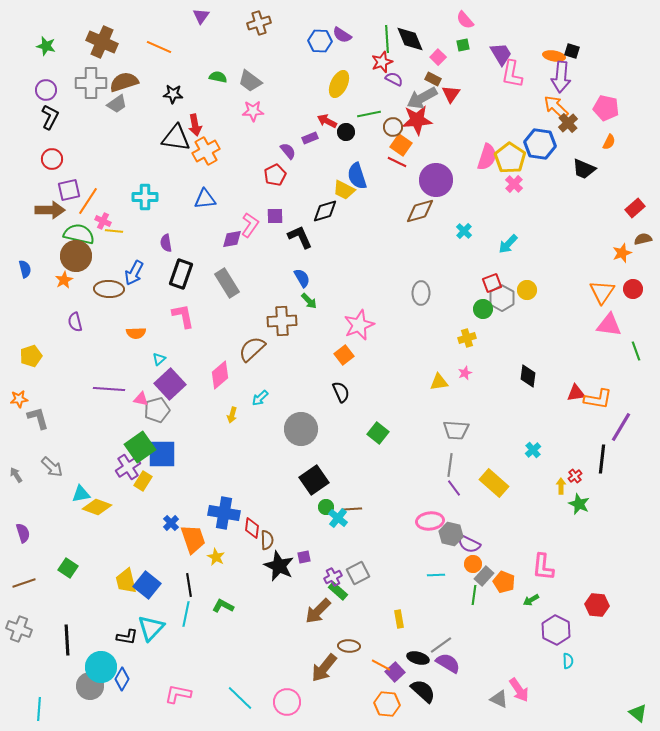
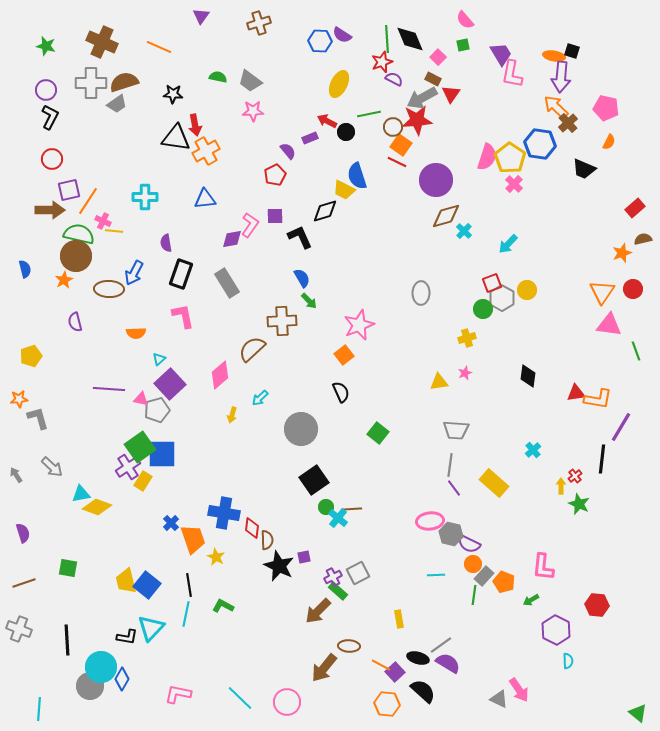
brown diamond at (420, 211): moved 26 px right, 5 px down
green square at (68, 568): rotated 24 degrees counterclockwise
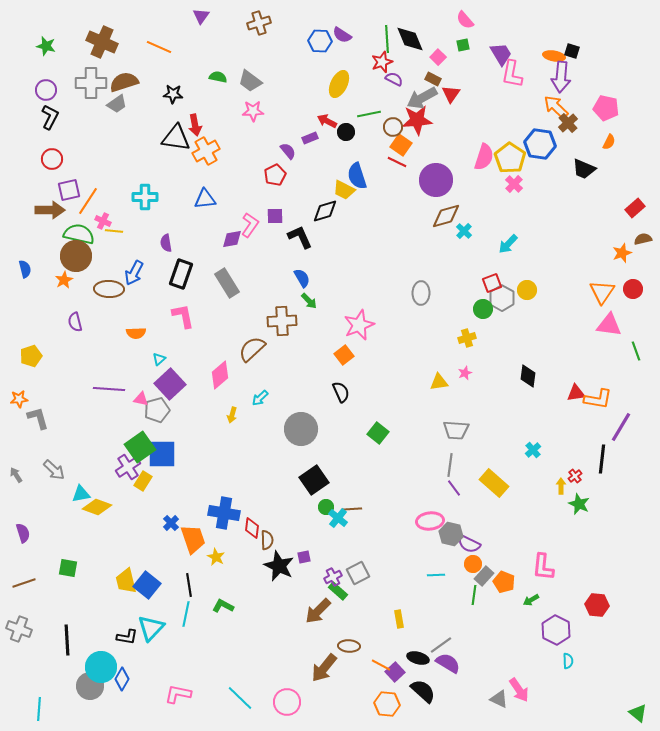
pink semicircle at (487, 157): moved 3 px left
gray arrow at (52, 467): moved 2 px right, 3 px down
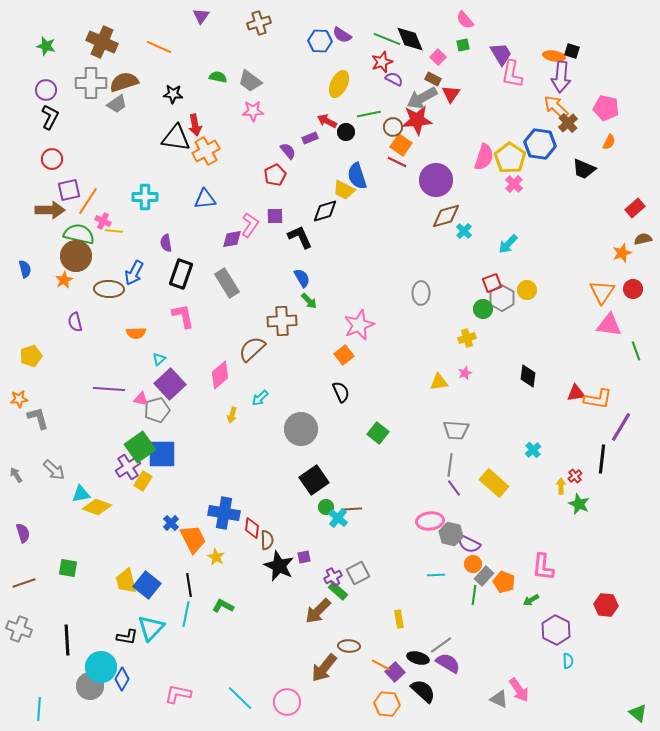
green line at (387, 39): rotated 64 degrees counterclockwise
orange trapezoid at (193, 539): rotated 8 degrees counterclockwise
red hexagon at (597, 605): moved 9 px right
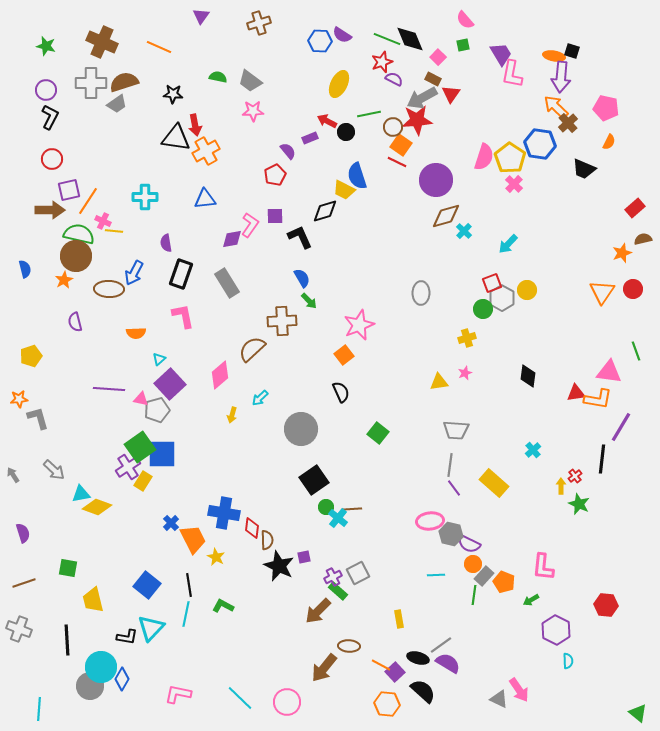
pink triangle at (609, 325): moved 47 px down
gray arrow at (16, 475): moved 3 px left
yellow trapezoid at (126, 581): moved 33 px left, 19 px down
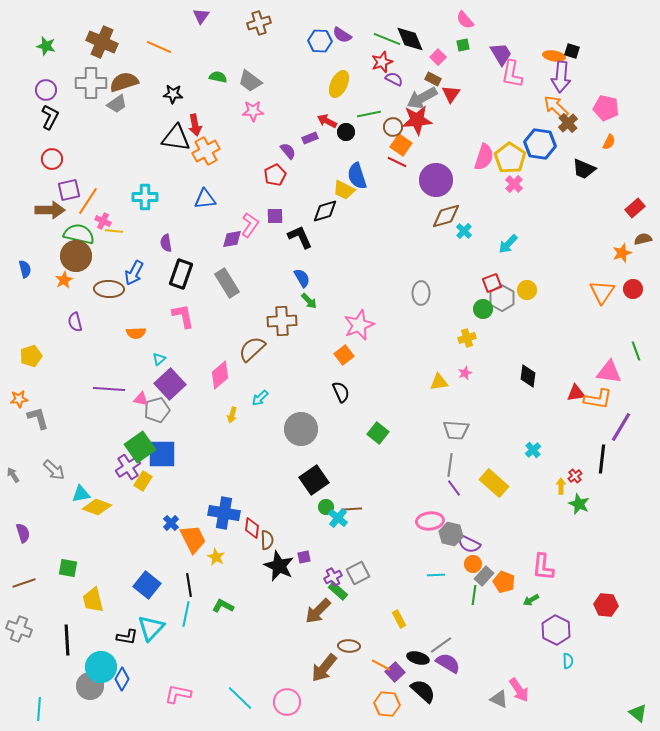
yellow rectangle at (399, 619): rotated 18 degrees counterclockwise
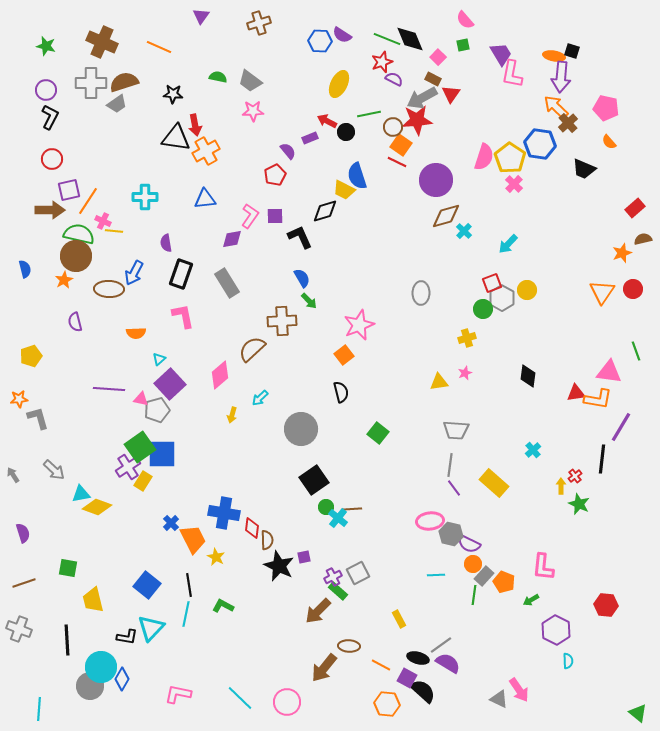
orange semicircle at (609, 142): rotated 112 degrees clockwise
pink L-shape at (250, 225): moved 9 px up
black semicircle at (341, 392): rotated 10 degrees clockwise
purple square at (395, 672): moved 12 px right, 6 px down; rotated 18 degrees counterclockwise
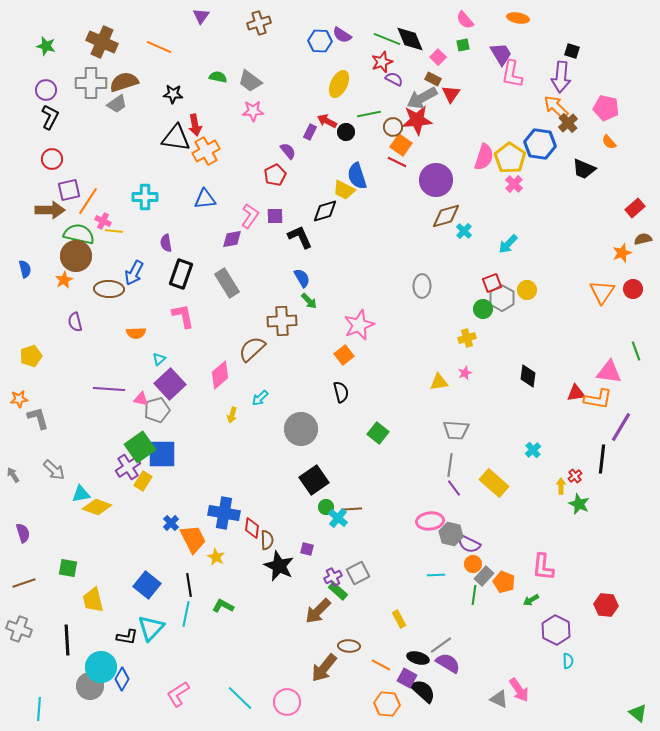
orange ellipse at (554, 56): moved 36 px left, 38 px up
purple rectangle at (310, 138): moved 6 px up; rotated 42 degrees counterclockwise
gray ellipse at (421, 293): moved 1 px right, 7 px up
purple square at (304, 557): moved 3 px right, 8 px up; rotated 24 degrees clockwise
pink L-shape at (178, 694): rotated 44 degrees counterclockwise
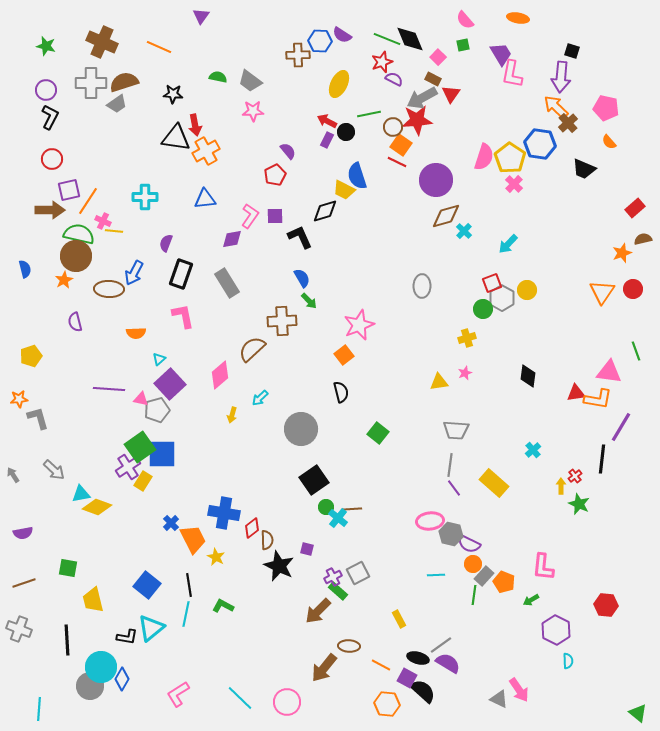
brown cross at (259, 23): moved 39 px right, 32 px down; rotated 15 degrees clockwise
purple rectangle at (310, 132): moved 17 px right, 8 px down
purple semicircle at (166, 243): rotated 30 degrees clockwise
red diamond at (252, 528): rotated 45 degrees clockwise
purple semicircle at (23, 533): rotated 96 degrees clockwise
cyan triangle at (151, 628): rotated 8 degrees clockwise
